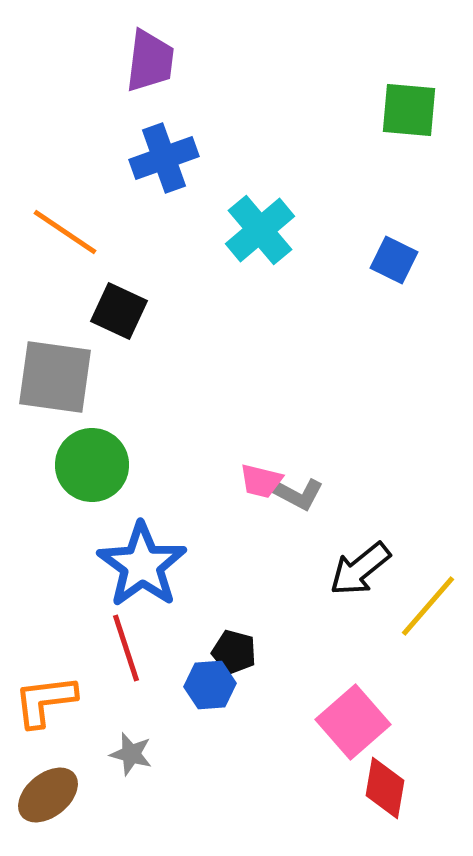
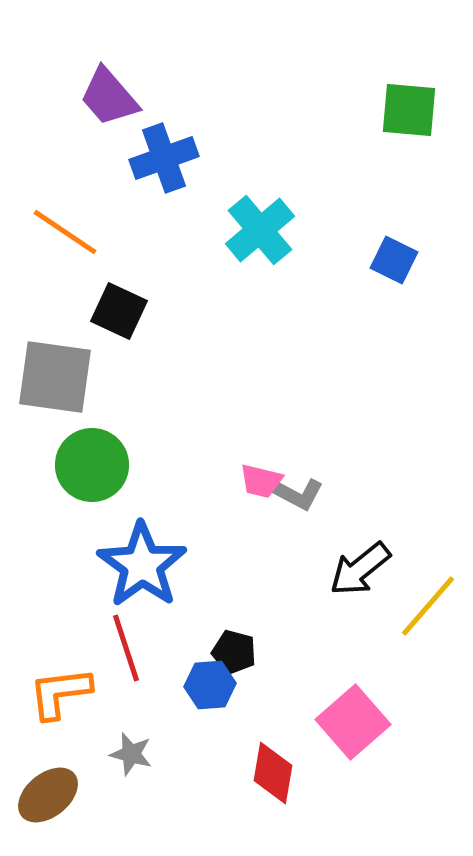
purple trapezoid: moved 41 px left, 36 px down; rotated 132 degrees clockwise
orange L-shape: moved 15 px right, 8 px up
red diamond: moved 112 px left, 15 px up
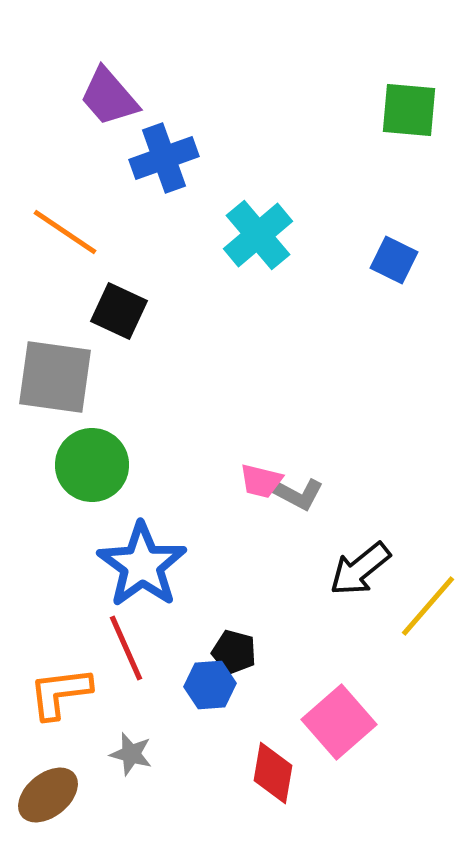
cyan cross: moved 2 px left, 5 px down
red line: rotated 6 degrees counterclockwise
pink square: moved 14 px left
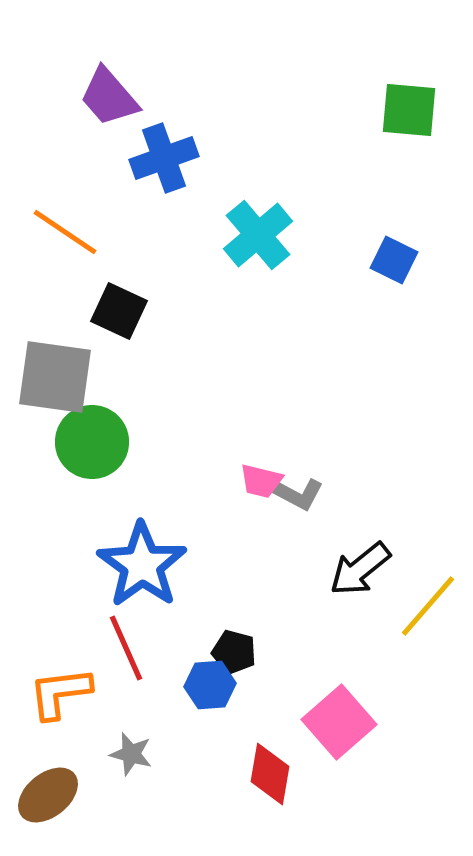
green circle: moved 23 px up
red diamond: moved 3 px left, 1 px down
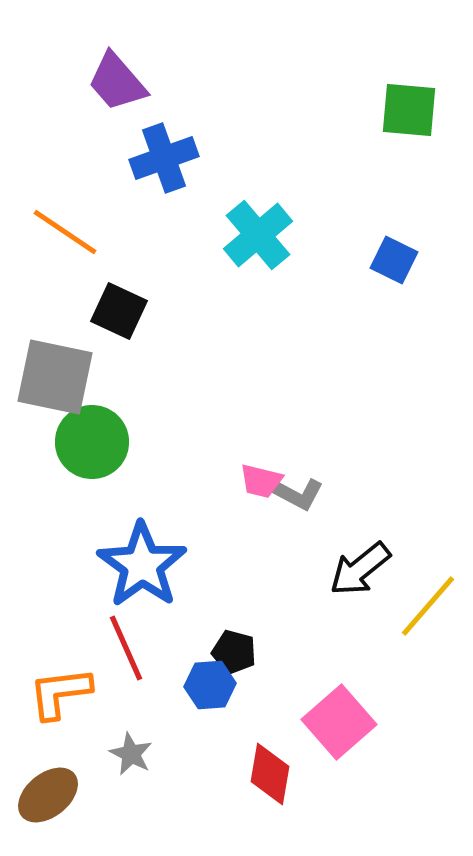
purple trapezoid: moved 8 px right, 15 px up
gray square: rotated 4 degrees clockwise
gray star: rotated 12 degrees clockwise
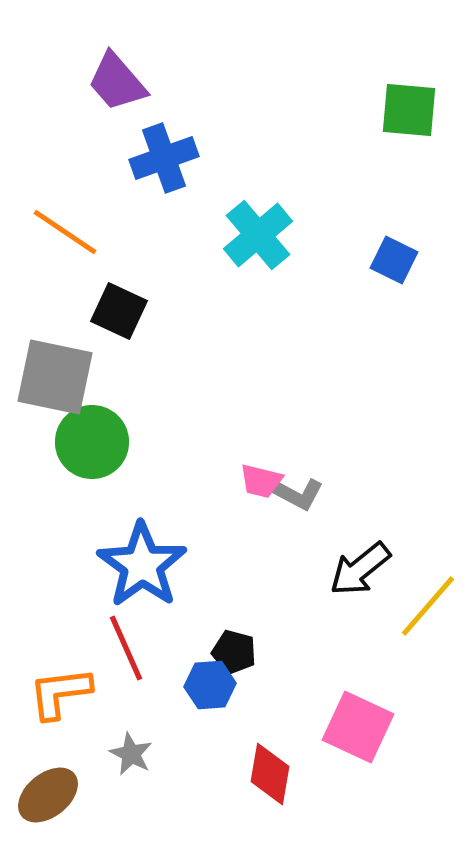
pink square: moved 19 px right, 5 px down; rotated 24 degrees counterclockwise
